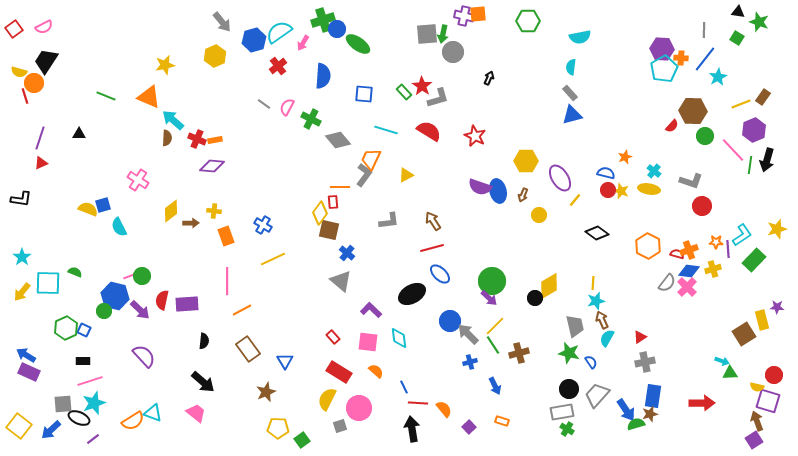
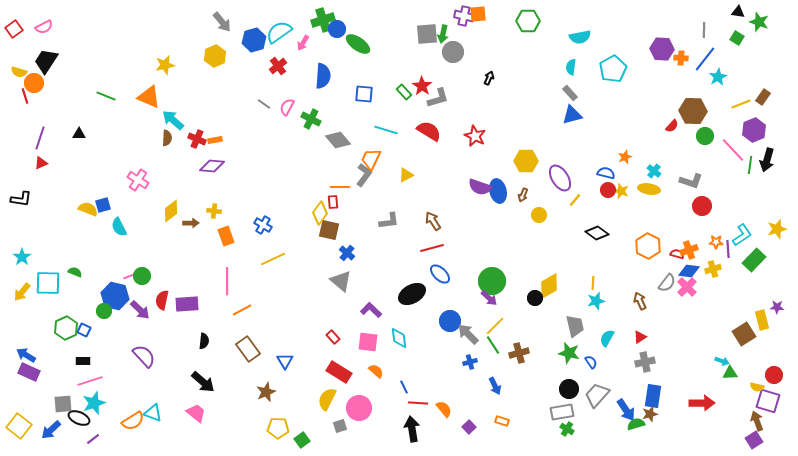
cyan pentagon at (664, 69): moved 51 px left
brown arrow at (602, 320): moved 38 px right, 19 px up
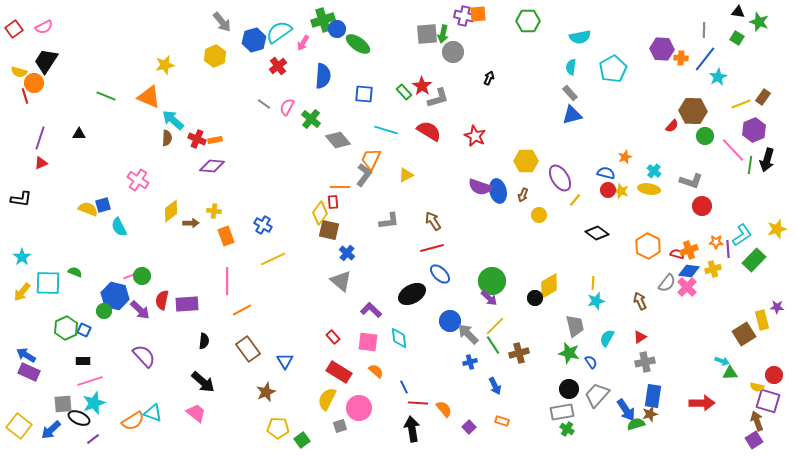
green cross at (311, 119): rotated 12 degrees clockwise
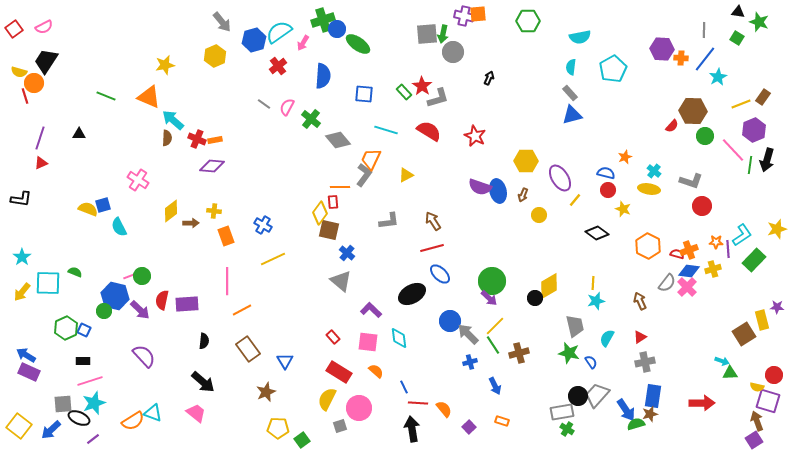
yellow star at (621, 191): moved 2 px right, 18 px down
black circle at (569, 389): moved 9 px right, 7 px down
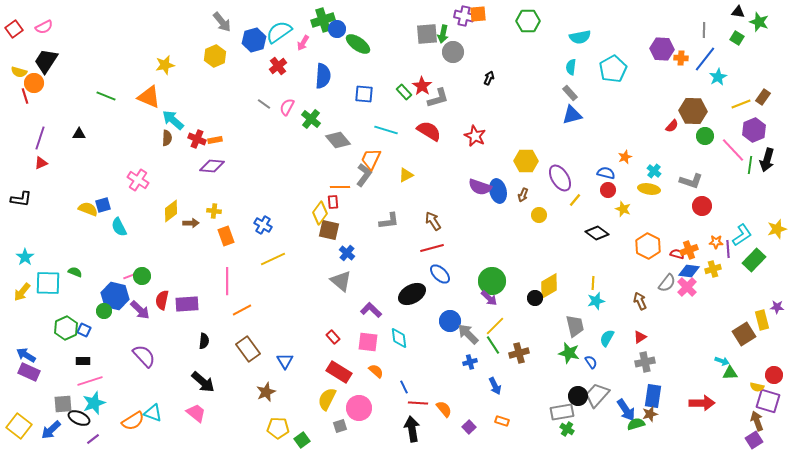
cyan star at (22, 257): moved 3 px right
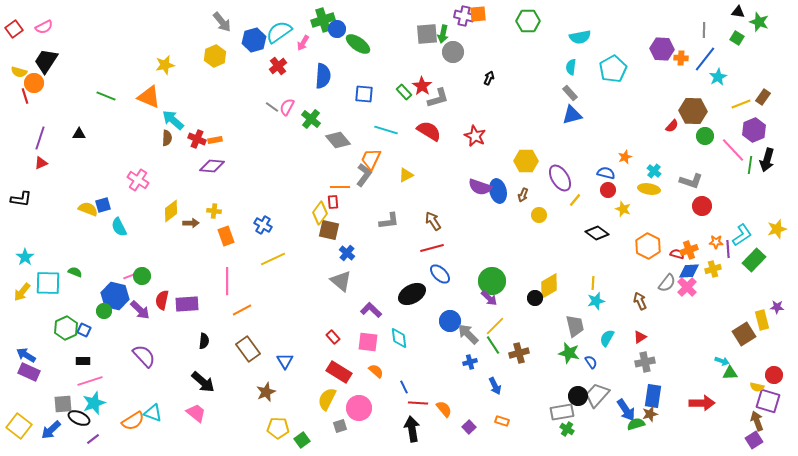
gray line at (264, 104): moved 8 px right, 3 px down
blue diamond at (689, 271): rotated 10 degrees counterclockwise
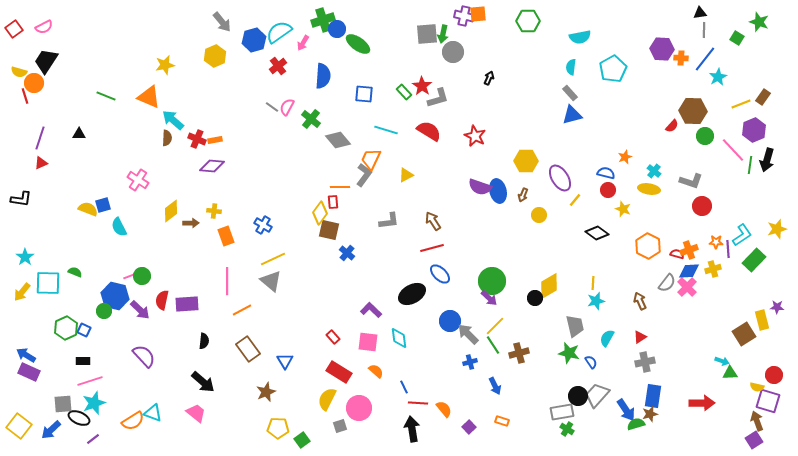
black triangle at (738, 12): moved 38 px left, 1 px down; rotated 16 degrees counterclockwise
gray triangle at (341, 281): moved 70 px left
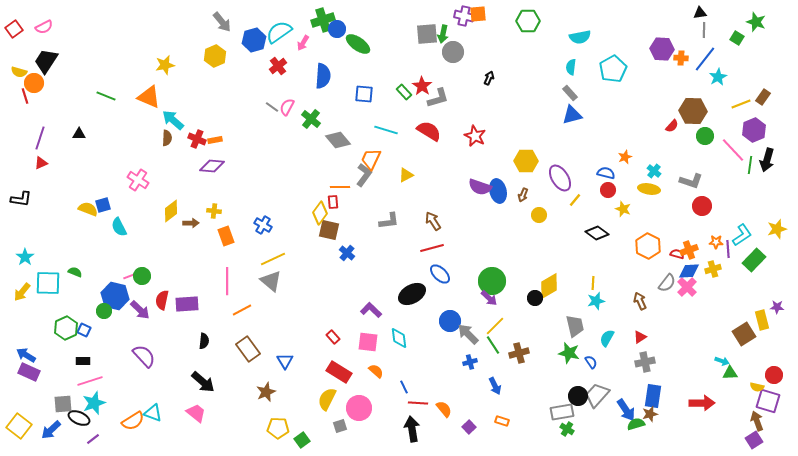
green star at (759, 22): moved 3 px left
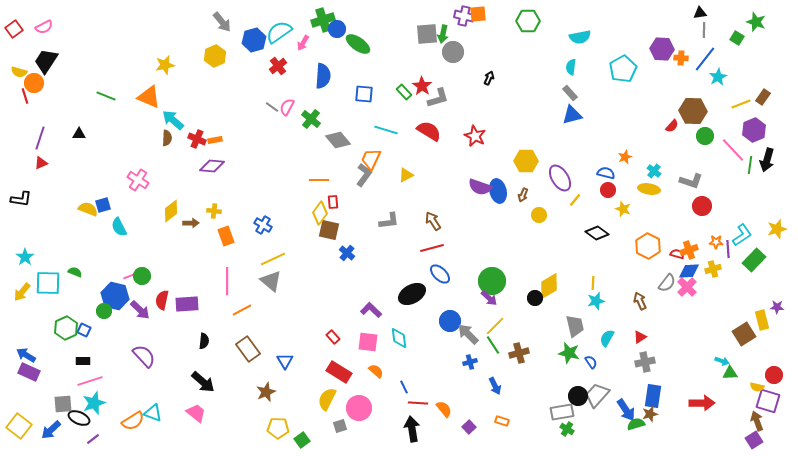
cyan pentagon at (613, 69): moved 10 px right
orange line at (340, 187): moved 21 px left, 7 px up
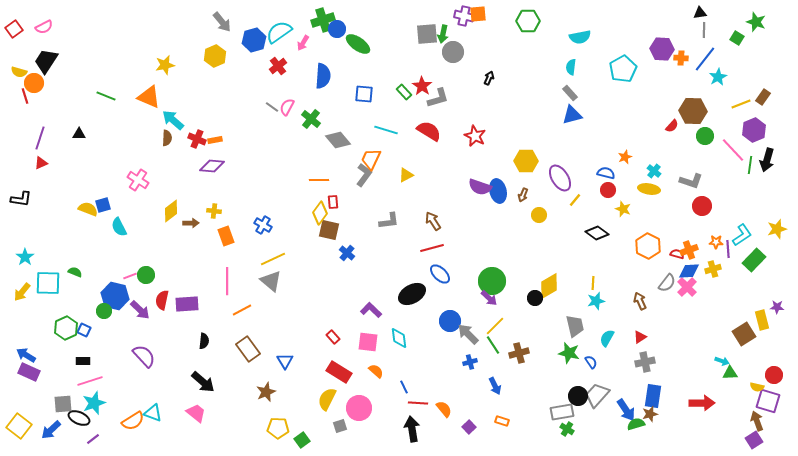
green circle at (142, 276): moved 4 px right, 1 px up
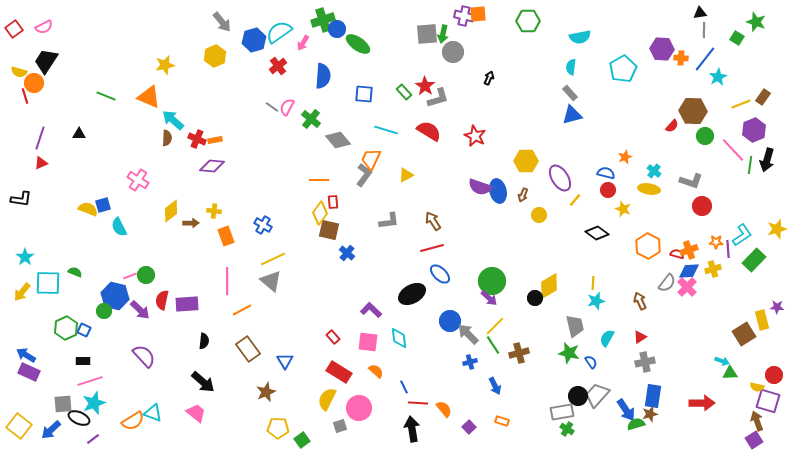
red star at (422, 86): moved 3 px right
